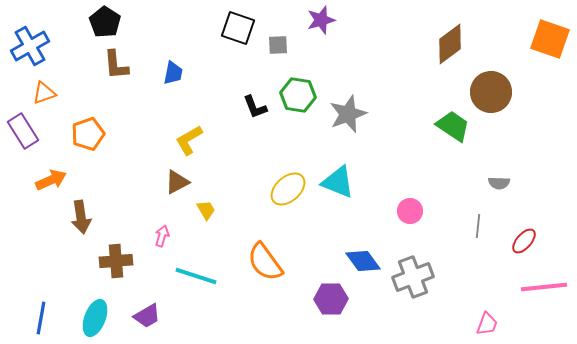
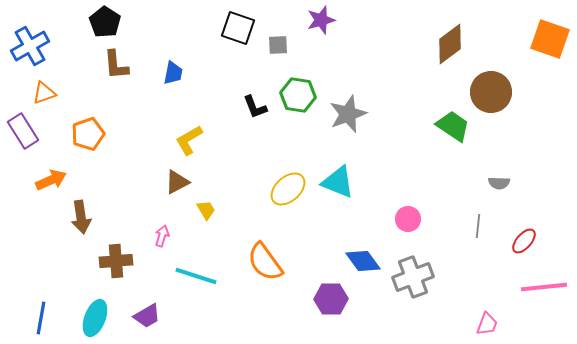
pink circle: moved 2 px left, 8 px down
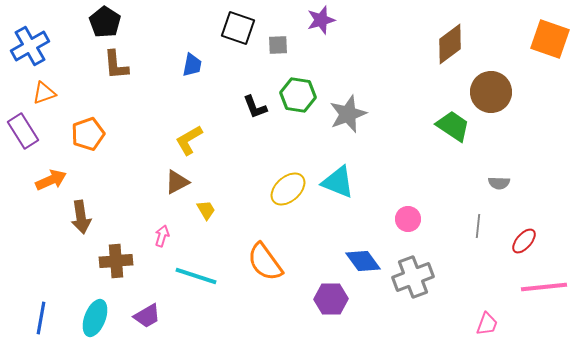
blue trapezoid: moved 19 px right, 8 px up
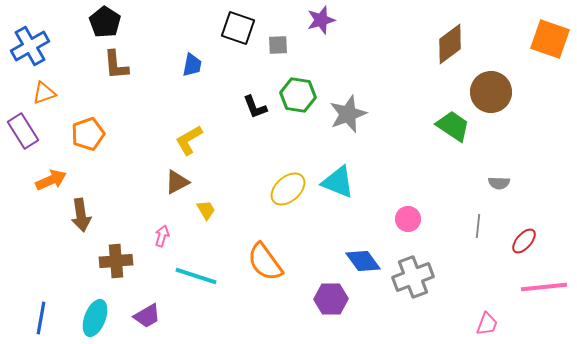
brown arrow: moved 2 px up
